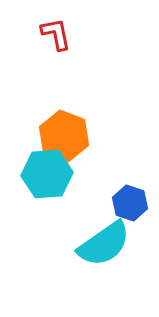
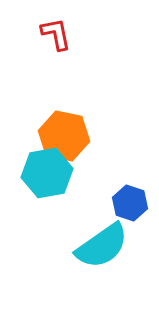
orange hexagon: rotated 9 degrees counterclockwise
cyan hexagon: moved 1 px up; rotated 6 degrees counterclockwise
cyan semicircle: moved 2 px left, 2 px down
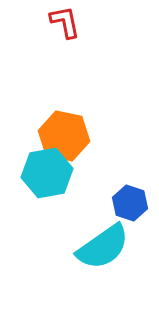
red L-shape: moved 9 px right, 12 px up
cyan semicircle: moved 1 px right, 1 px down
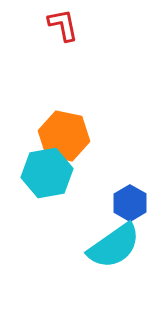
red L-shape: moved 2 px left, 3 px down
blue hexagon: rotated 12 degrees clockwise
cyan semicircle: moved 11 px right, 1 px up
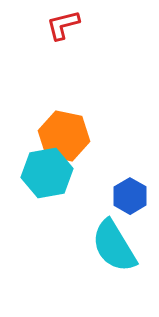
red L-shape: rotated 93 degrees counterclockwise
blue hexagon: moved 7 px up
cyan semicircle: rotated 94 degrees clockwise
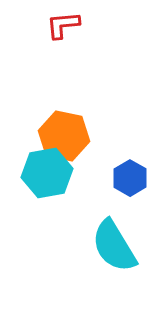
red L-shape: rotated 9 degrees clockwise
blue hexagon: moved 18 px up
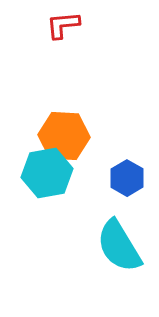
orange hexagon: rotated 9 degrees counterclockwise
blue hexagon: moved 3 px left
cyan semicircle: moved 5 px right
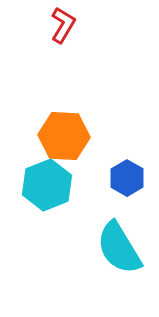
red L-shape: rotated 126 degrees clockwise
cyan hexagon: moved 12 px down; rotated 12 degrees counterclockwise
cyan semicircle: moved 2 px down
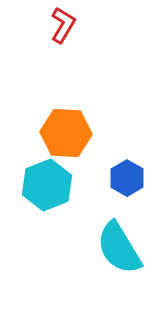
orange hexagon: moved 2 px right, 3 px up
